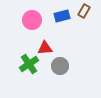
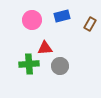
brown rectangle: moved 6 px right, 13 px down
green cross: rotated 30 degrees clockwise
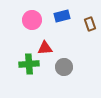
brown rectangle: rotated 48 degrees counterclockwise
gray circle: moved 4 px right, 1 px down
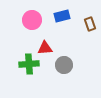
gray circle: moved 2 px up
